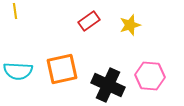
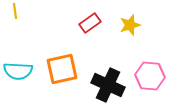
red rectangle: moved 1 px right, 2 px down
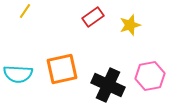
yellow line: moved 10 px right; rotated 42 degrees clockwise
red rectangle: moved 3 px right, 6 px up
cyan semicircle: moved 3 px down
pink hexagon: rotated 16 degrees counterclockwise
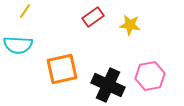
yellow star: rotated 25 degrees clockwise
cyan semicircle: moved 29 px up
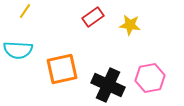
cyan semicircle: moved 5 px down
pink hexagon: moved 2 px down
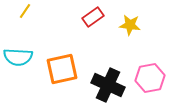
cyan semicircle: moved 7 px down
